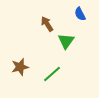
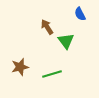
brown arrow: moved 3 px down
green triangle: rotated 12 degrees counterclockwise
green line: rotated 24 degrees clockwise
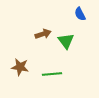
brown arrow: moved 4 px left, 7 px down; rotated 105 degrees clockwise
brown star: rotated 24 degrees clockwise
green line: rotated 12 degrees clockwise
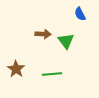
brown arrow: rotated 21 degrees clockwise
brown star: moved 4 px left, 2 px down; rotated 24 degrees clockwise
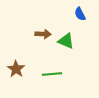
green triangle: rotated 30 degrees counterclockwise
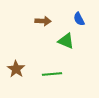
blue semicircle: moved 1 px left, 5 px down
brown arrow: moved 13 px up
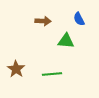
green triangle: rotated 18 degrees counterclockwise
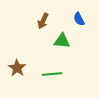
brown arrow: rotated 112 degrees clockwise
green triangle: moved 4 px left
brown star: moved 1 px right, 1 px up
